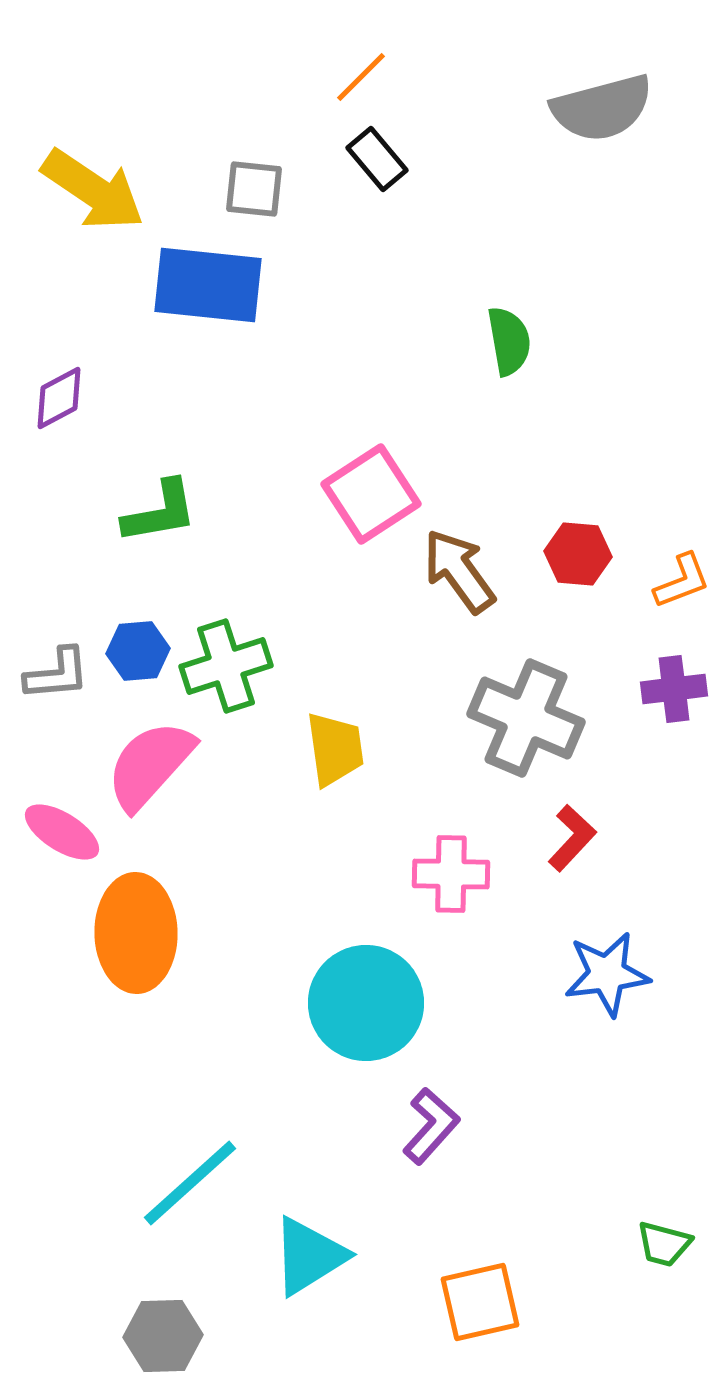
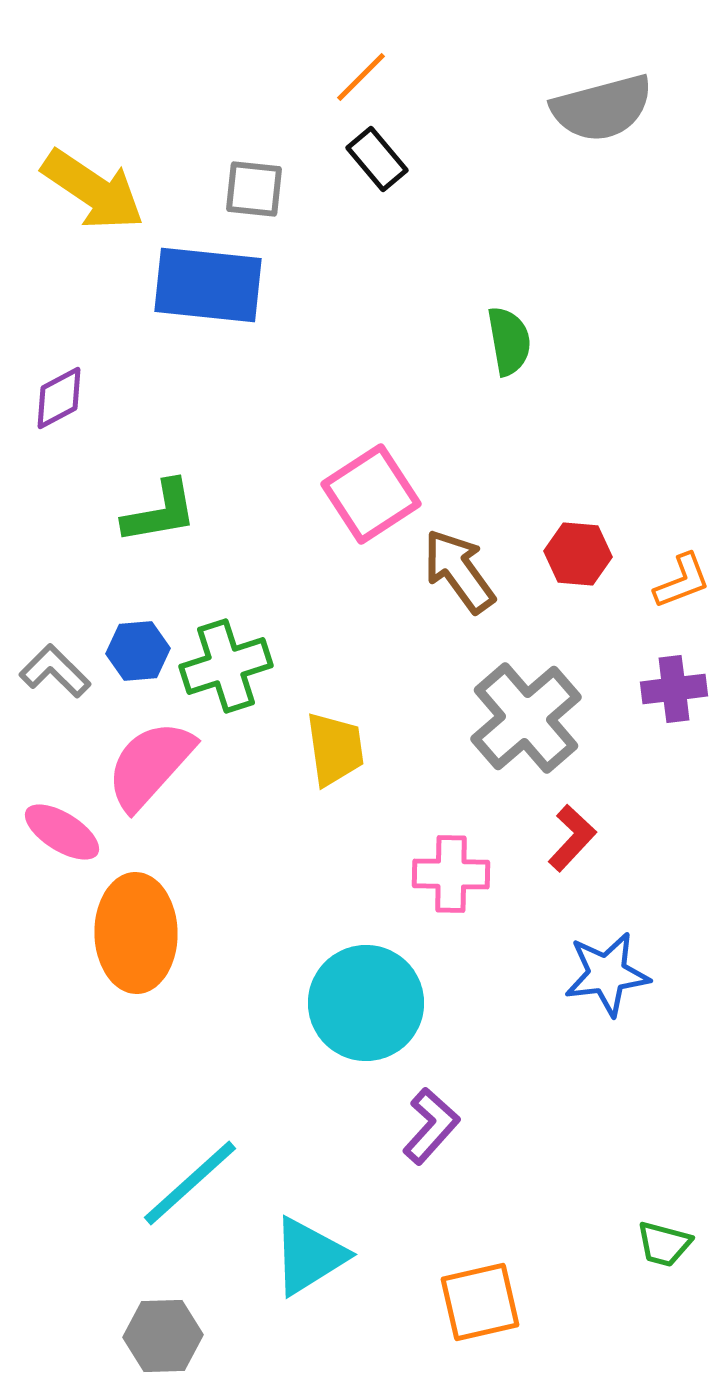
gray L-shape: moved 2 px left, 3 px up; rotated 130 degrees counterclockwise
gray cross: rotated 26 degrees clockwise
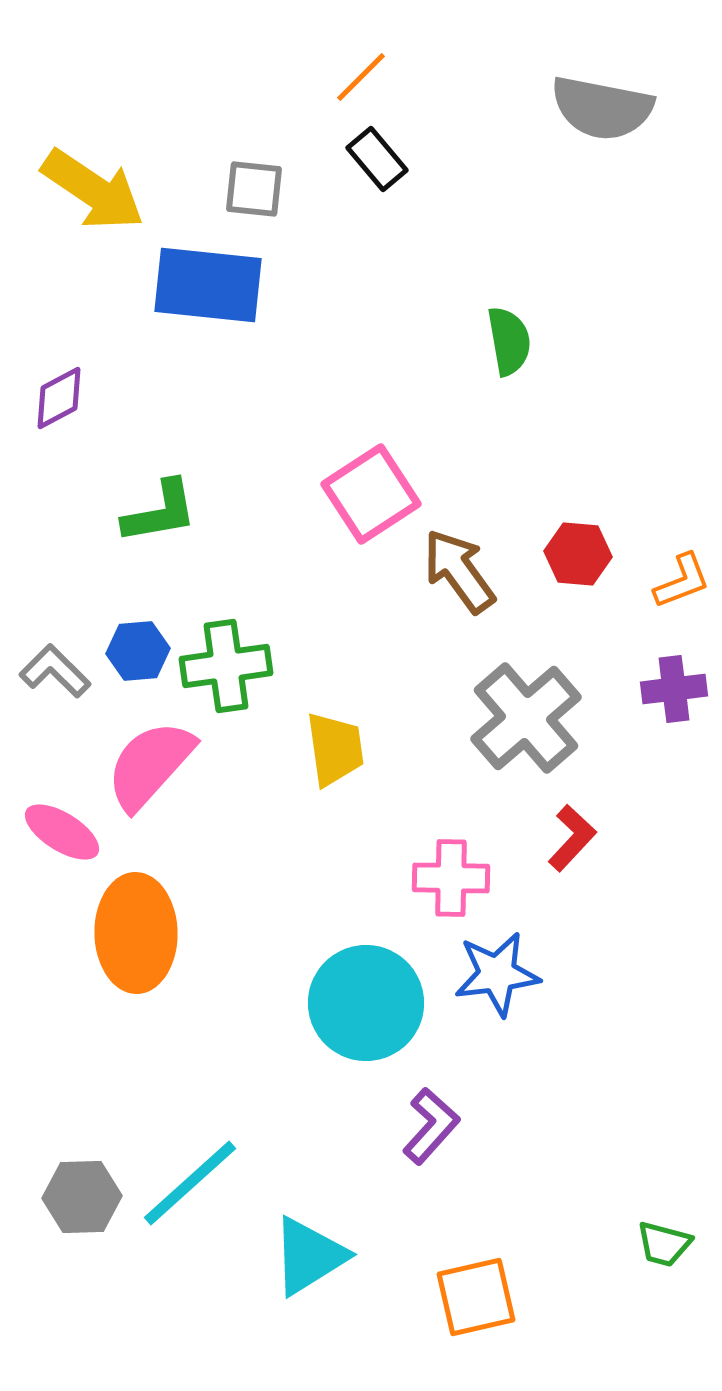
gray semicircle: rotated 26 degrees clockwise
green cross: rotated 10 degrees clockwise
pink cross: moved 4 px down
blue star: moved 110 px left
orange square: moved 4 px left, 5 px up
gray hexagon: moved 81 px left, 139 px up
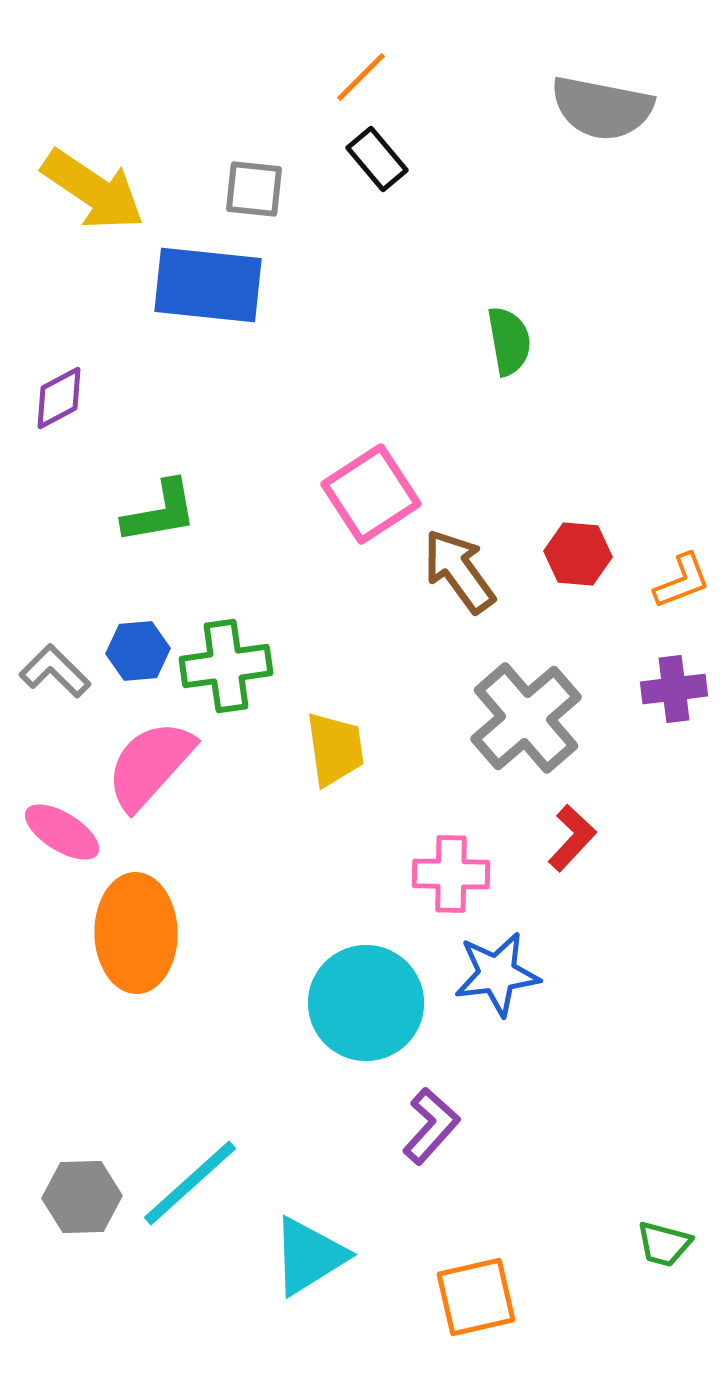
pink cross: moved 4 px up
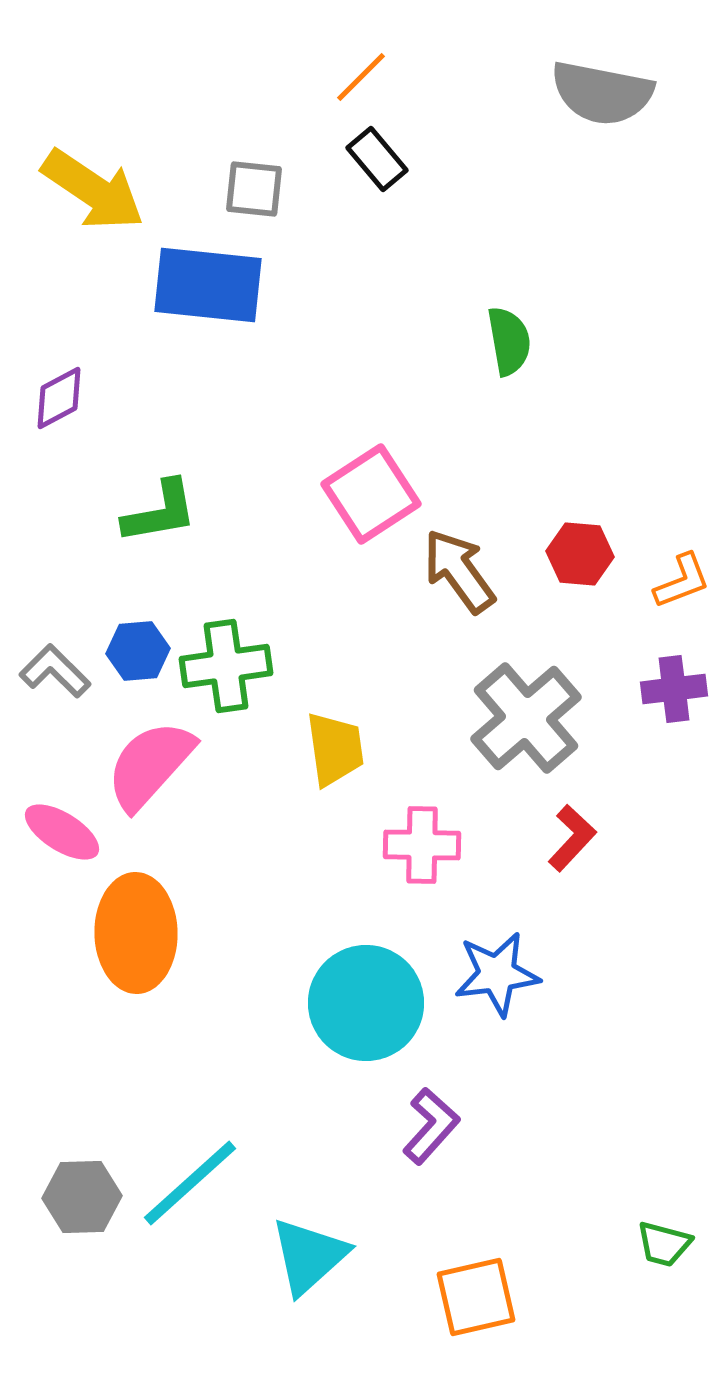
gray semicircle: moved 15 px up
red hexagon: moved 2 px right
pink cross: moved 29 px left, 29 px up
cyan triangle: rotated 10 degrees counterclockwise
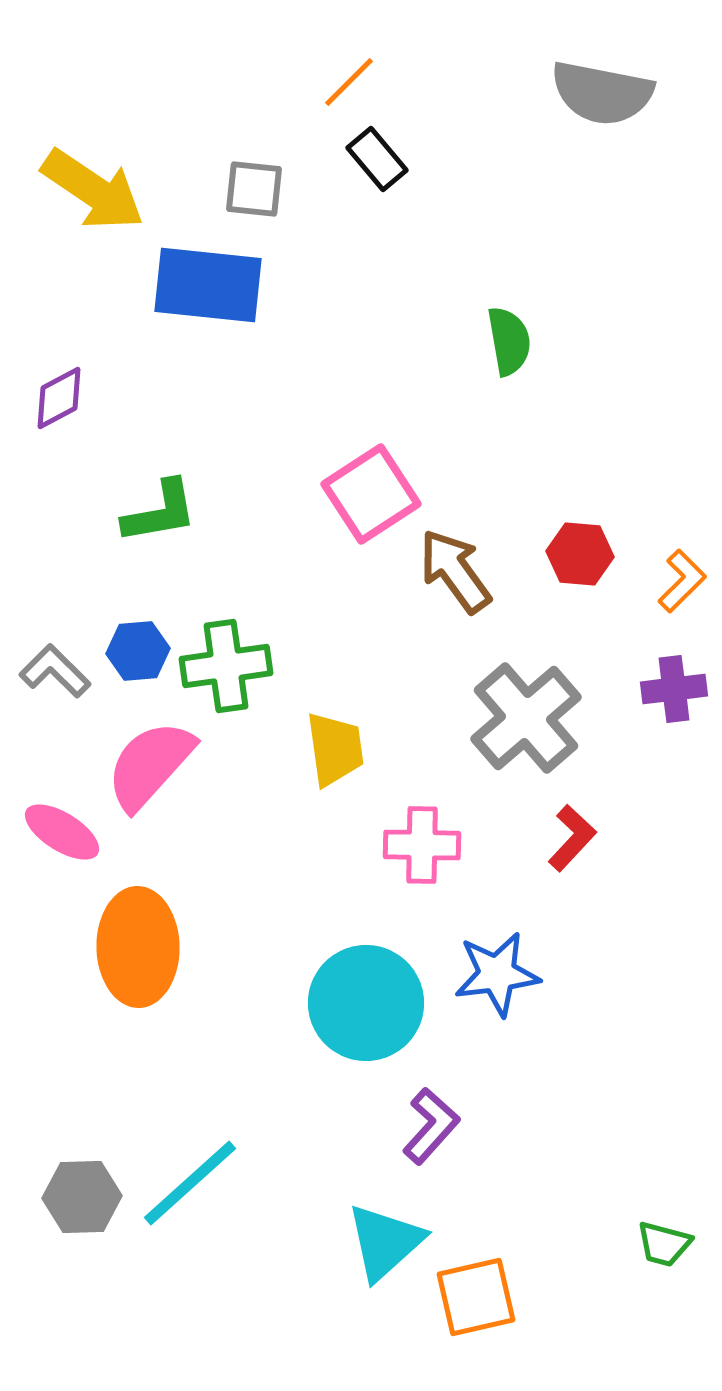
orange line: moved 12 px left, 5 px down
brown arrow: moved 4 px left
orange L-shape: rotated 24 degrees counterclockwise
orange ellipse: moved 2 px right, 14 px down
cyan triangle: moved 76 px right, 14 px up
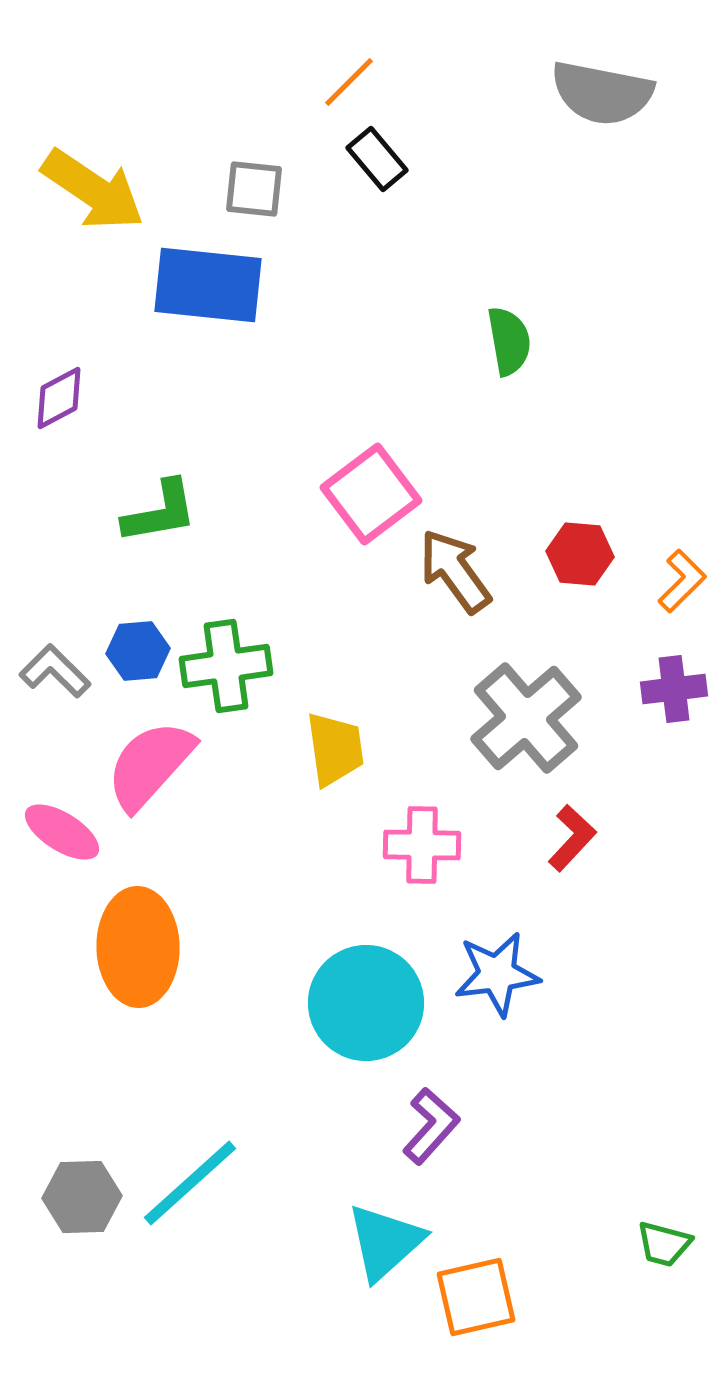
pink square: rotated 4 degrees counterclockwise
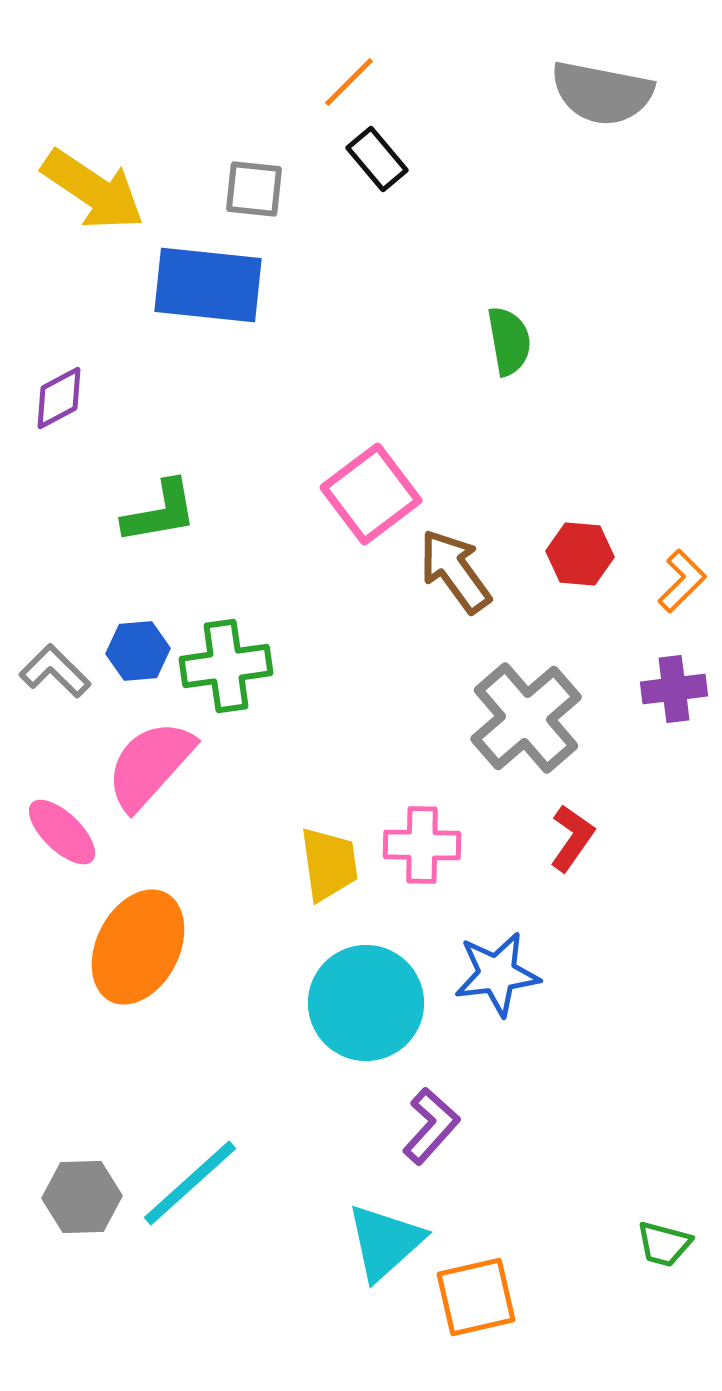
yellow trapezoid: moved 6 px left, 115 px down
pink ellipse: rotated 12 degrees clockwise
red L-shape: rotated 8 degrees counterclockwise
orange ellipse: rotated 28 degrees clockwise
